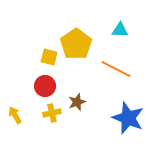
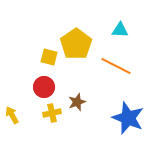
orange line: moved 3 px up
red circle: moved 1 px left, 1 px down
yellow arrow: moved 3 px left
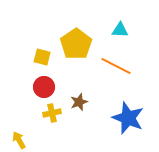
yellow square: moved 7 px left
brown star: moved 2 px right
yellow arrow: moved 7 px right, 25 px down
